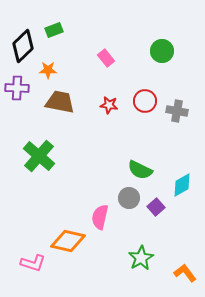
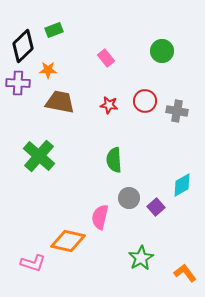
purple cross: moved 1 px right, 5 px up
green semicircle: moved 26 px left, 10 px up; rotated 60 degrees clockwise
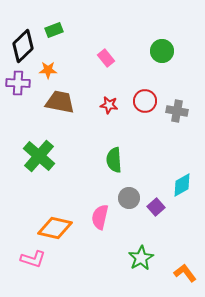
orange diamond: moved 13 px left, 13 px up
pink L-shape: moved 4 px up
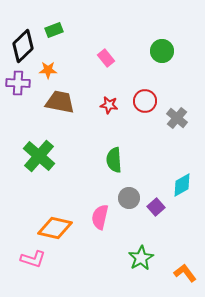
gray cross: moved 7 px down; rotated 30 degrees clockwise
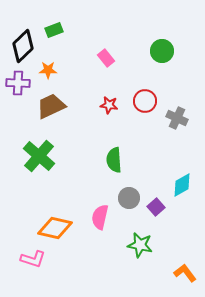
brown trapezoid: moved 9 px left, 4 px down; rotated 36 degrees counterclockwise
gray cross: rotated 15 degrees counterclockwise
green star: moved 1 px left, 13 px up; rotated 30 degrees counterclockwise
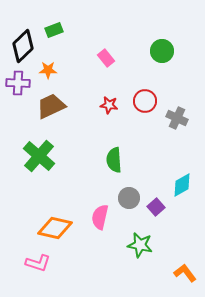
pink L-shape: moved 5 px right, 4 px down
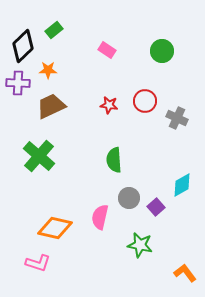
green rectangle: rotated 18 degrees counterclockwise
pink rectangle: moved 1 px right, 8 px up; rotated 18 degrees counterclockwise
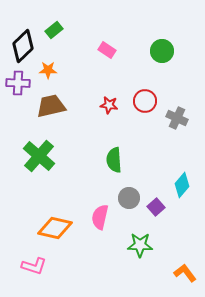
brown trapezoid: rotated 12 degrees clockwise
cyan diamond: rotated 20 degrees counterclockwise
green star: rotated 10 degrees counterclockwise
pink L-shape: moved 4 px left, 3 px down
